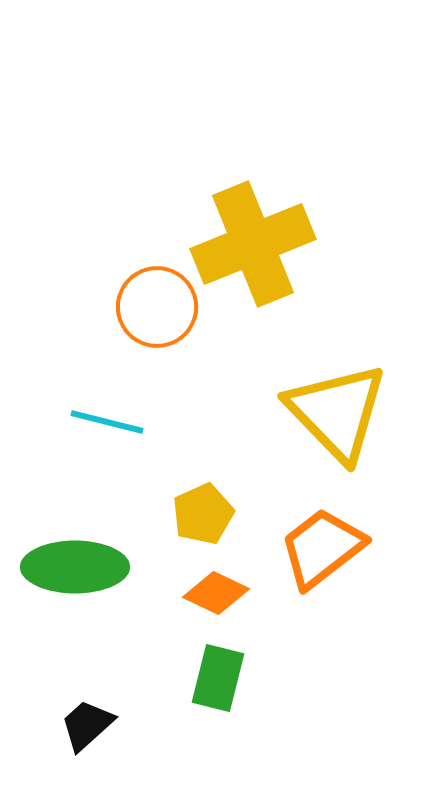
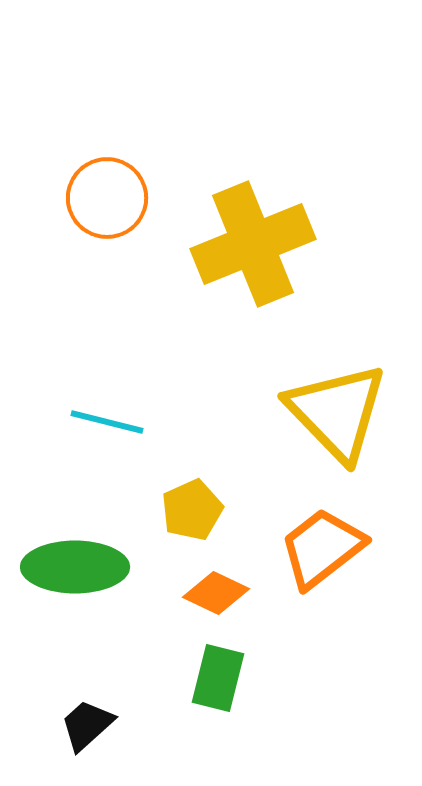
orange circle: moved 50 px left, 109 px up
yellow pentagon: moved 11 px left, 4 px up
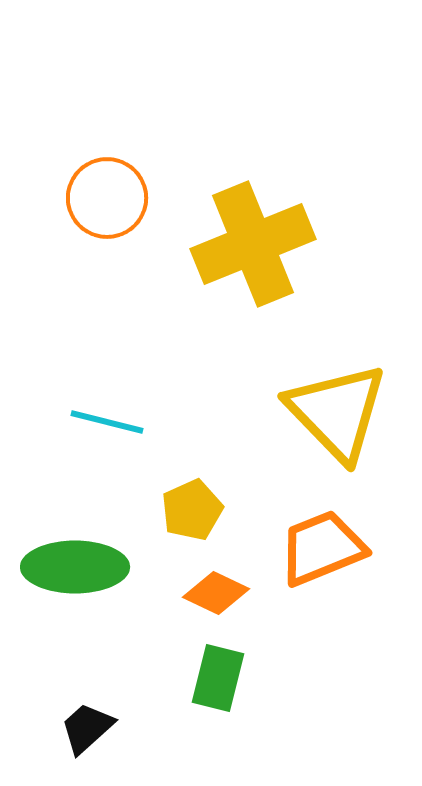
orange trapezoid: rotated 16 degrees clockwise
black trapezoid: moved 3 px down
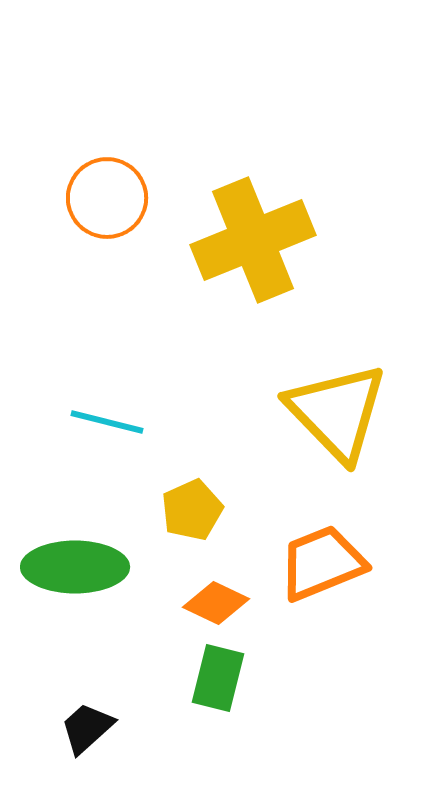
yellow cross: moved 4 px up
orange trapezoid: moved 15 px down
orange diamond: moved 10 px down
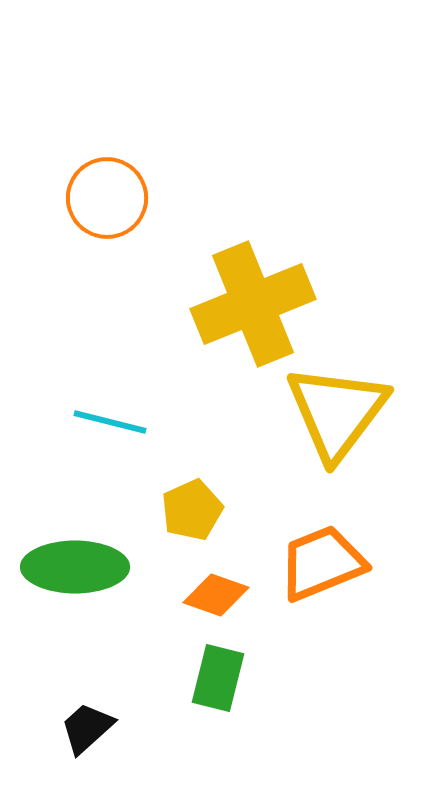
yellow cross: moved 64 px down
yellow triangle: rotated 21 degrees clockwise
cyan line: moved 3 px right
orange diamond: moved 8 px up; rotated 6 degrees counterclockwise
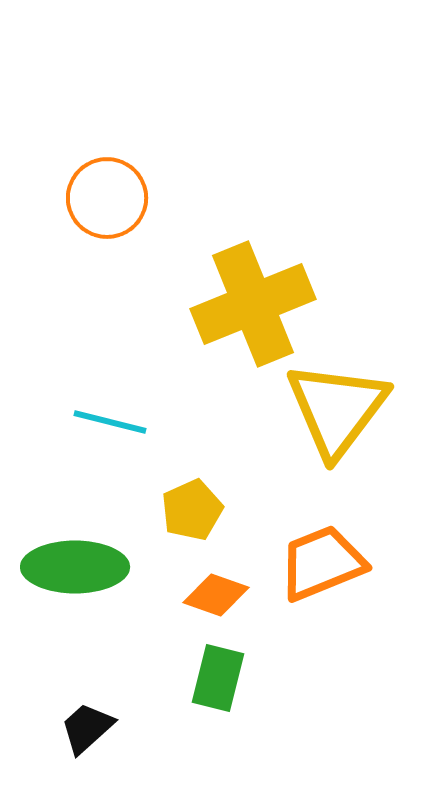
yellow triangle: moved 3 px up
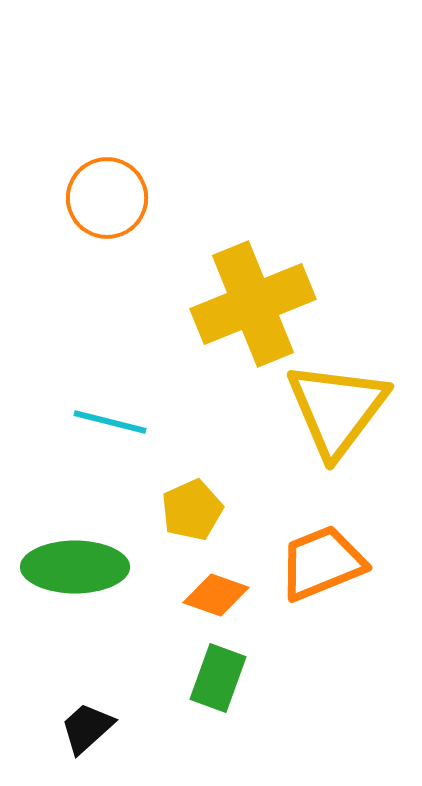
green rectangle: rotated 6 degrees clockwise
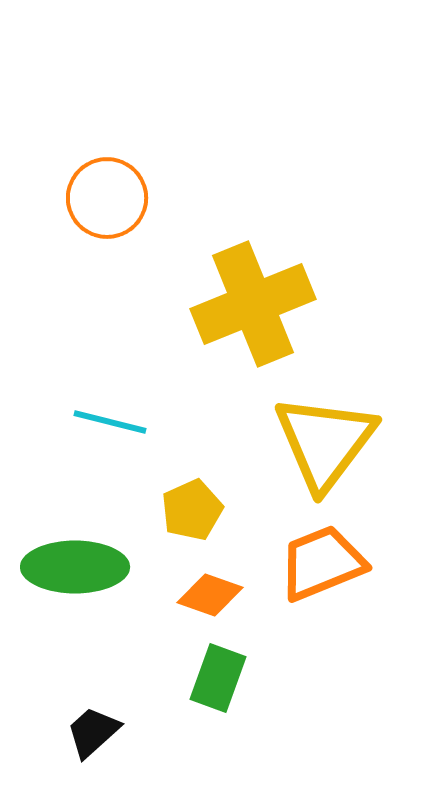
yellow triangle: moved 12 px left, 33 px down
orange diamond: moved 6 px left
black trapezoid: moved 6 px right, 4 px down
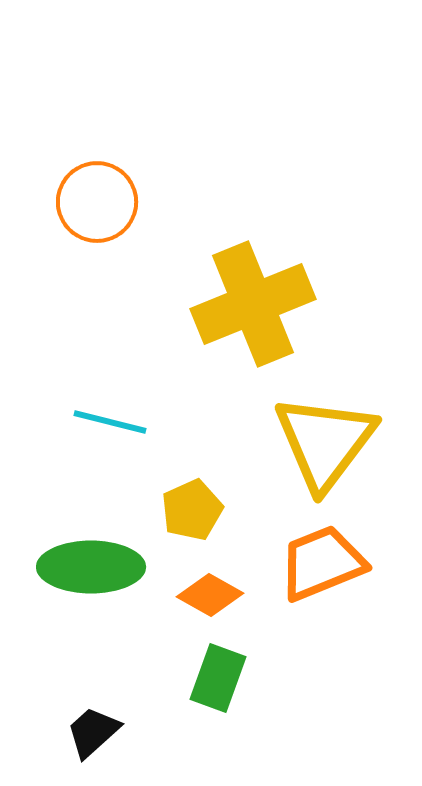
orange circle: moved 10 px left, 4 px down
green ellipse: moved 16 px right
orange diamond: rotated 10 degrees clockwise
